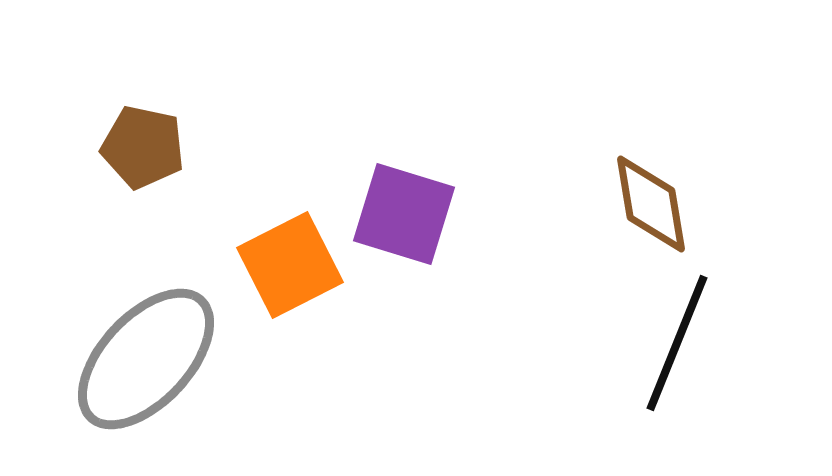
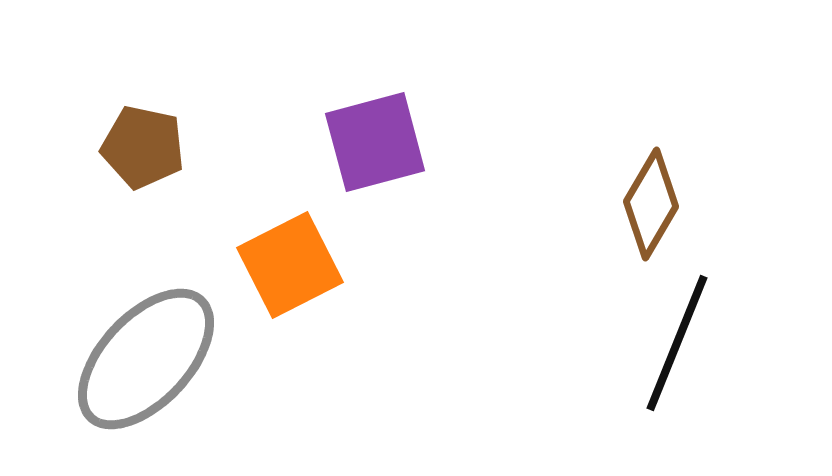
brown diamond: rotated 40 degrees clockwise
purple square: moved 29 px left, 72 px up; rotated 32 degrees counterclockwise
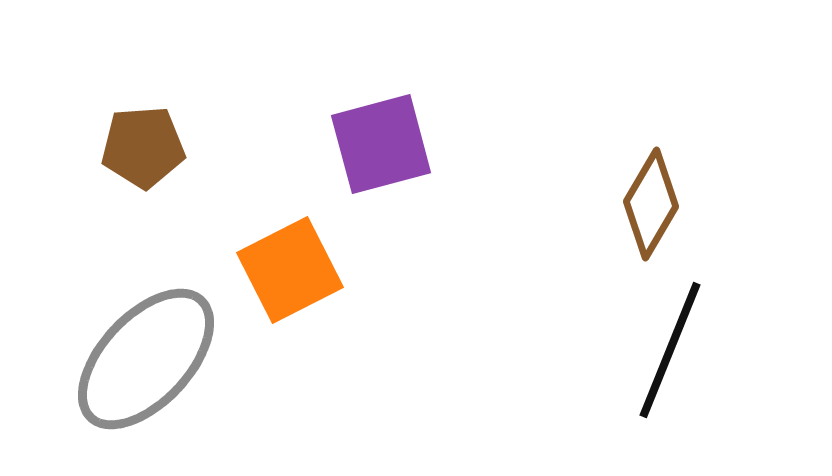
purple square: moved 6 px right, 2 px down
brown pentagon: rotated 16 degrees counterclockwise
orange square: moved 5 px down
black line: moved 7 px left, 7 px down
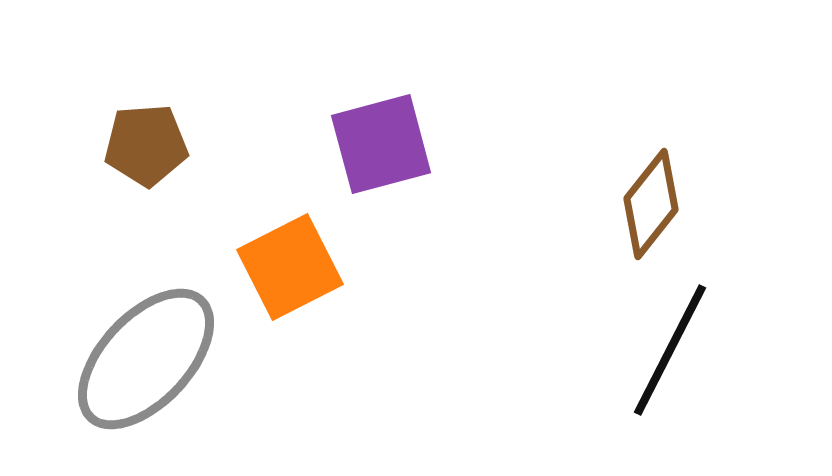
brown pentagon: moved 3 px right, 2 px up
brown diamond: rotated 8 degrees clockwise
orange square: moved 3 px up
black line: rotated 5 degrees clockwise
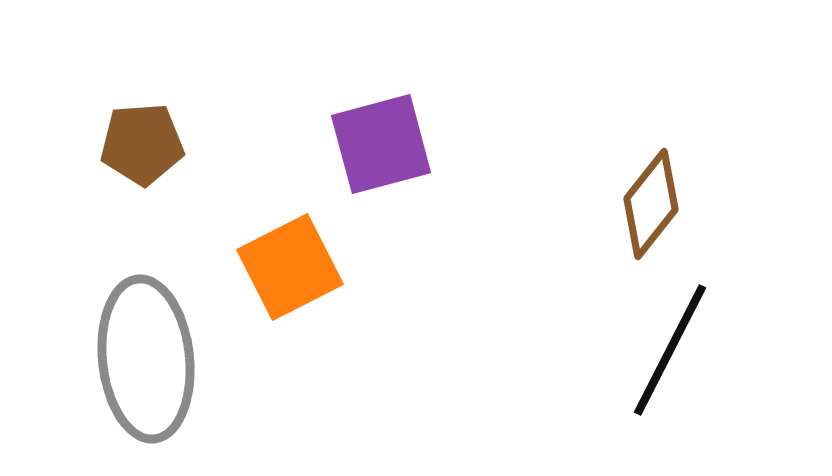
brown pentagon: moved 4 px left, 1 px up
gray ellipse: rotated 49 degrees counterclockwise
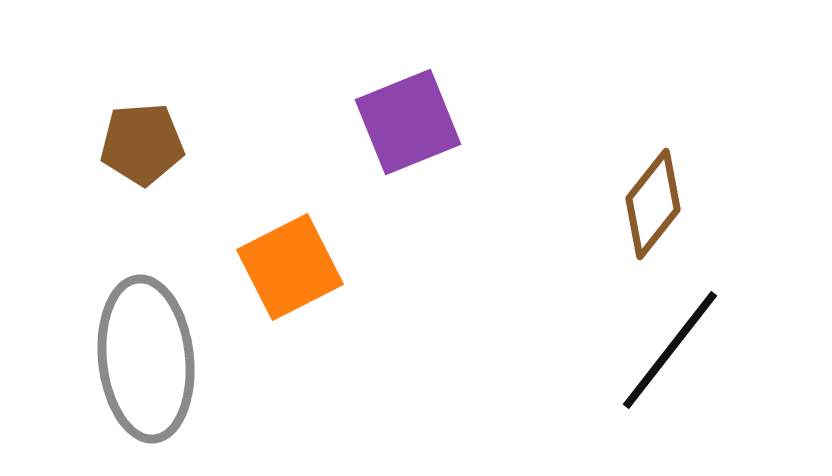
purple square: moved 27 px right, 22 px up; rotated 7 degrees counterclockwise
brown diamond: moved 2 px right
black line: rotated 11 degrees clockwise
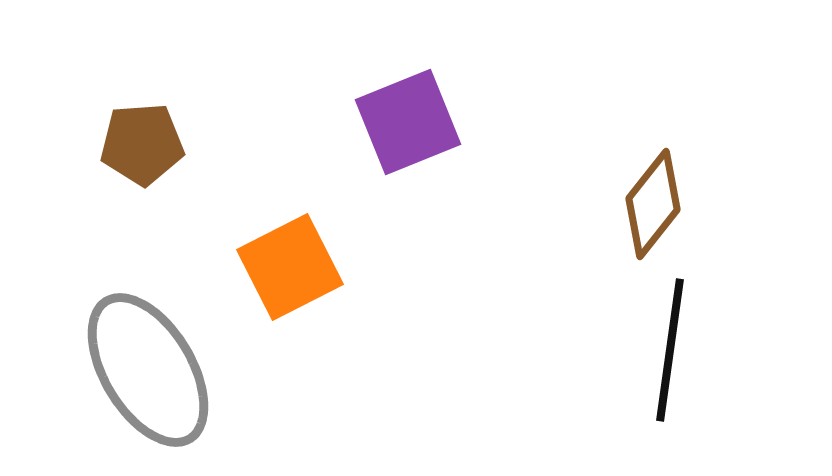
black line: rotated 30 degrees counterclockwise
gray ellipse: moved 2 px right, 11 px down; rotated 25 degrees counterclockwise
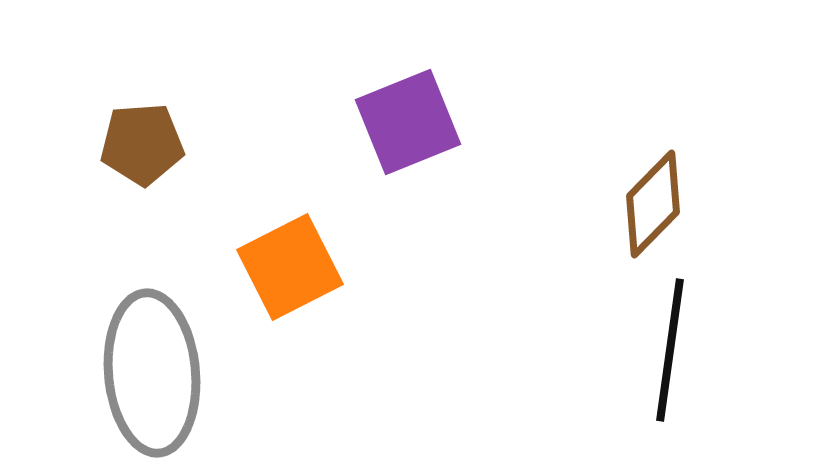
brown diamond: rotated 6 degrees clockwise
gray ellipse: moved 4 px right, 3 px down; rotated 26 degrees clockwise
